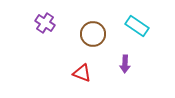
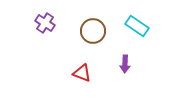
brown circle: moved 3 px up
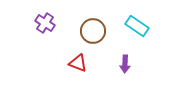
red triangle: moved 4 px left, 10 px up
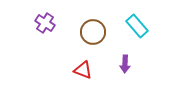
cyan rectangle: rotated 15 degrees clockwise
brown circle: moved 1 px down
red triangle: moved 5 px right, 7 px down
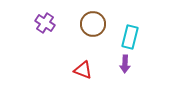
cyan rectangle: moved 7 px left, 11 px down; rotated 55 degrees clockwise
brown circle: moved 8 px up
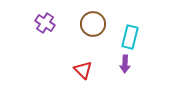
red triangle: rotated 24 degrees clockwise
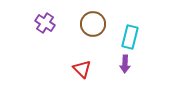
red triangle: moved 1 px left, 1 px up
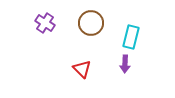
brown circle: moved 2 px left, 1 px up
cyan rectangle: moved 1 px right
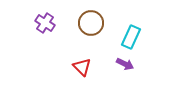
cyan rectangle: rotated 10 degrees clockwise
purple arrow: rotated 66 degrees counterclockwise
red triangle: moved 2 px up
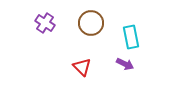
cyan rectangle: rotated 35 degrees counterclockwise
